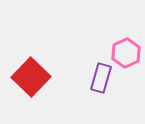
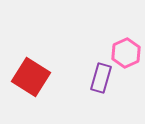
red square: rotated 12 degrees counterclockwise
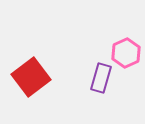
red square: rotated 21 degrees clockwise
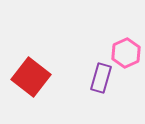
red square: rotated 15 degrees counterclockwise
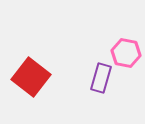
pink hexagon: rotated 24 degrees counterclockwise
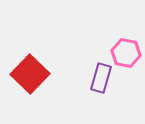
red square: moved 1 px left, 3 px up; rotated 6 degrees clockwise
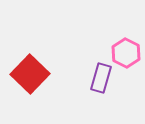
pink hexagon: rotated 16 degrees clockwise
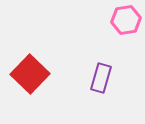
pink hexagon: moved 33 px up; rotated 24 degrees clockwise
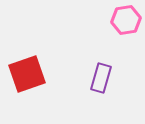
red square: moved 3 px left; rotated 27 degrees clockwise
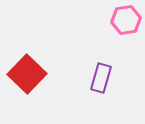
red square: rotated 27 degrees counterclockwise
